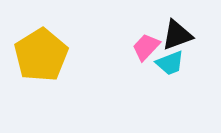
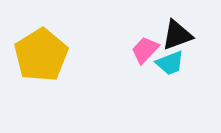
pink trapezoid: moved 1 px left, 3 px down
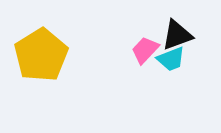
cyan trapezoid: moved 1 px right, 4 px up
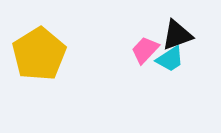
yellow pentagon: moved 2 px left, 1 px up
cyan trapezoid: moved 1 px left; rotated 12 degrees counterclockwise
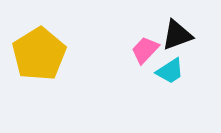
cyan trapezoid: moved 12 px down
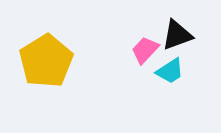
yellow pentagon: moved 7 px right, 7 px down
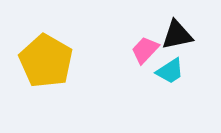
black triangle: rotated 8 degrees clockwise
yellow pentagon: rotated 10 degrees counterclockwise
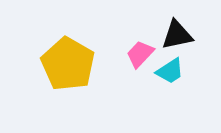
pink trapezoid: moved 5 px left, 4 px down
yellow pentagon: moved 22 px right, 3 px down
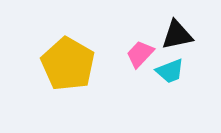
cyan trapezoid: rotated 12 degrees clockwise
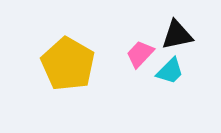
cyan trapezoid: rotated 24 degrees counterclockwise
